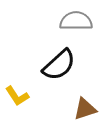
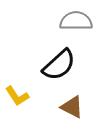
brown triangle: moved 13 px left, 2 px up; rotated 45 degrees clockwise
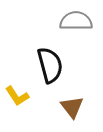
black semicircle: moved 9 px left; rotated 63 degrees counterclockwise
brown triangle: rotated 25 degrees clockwise
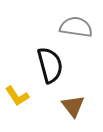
gray semicircle: moved 6 px down; rotated 8 degrees clockwise
brown triangle: moved 1 px right, 1 px up
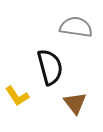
black semicircle: moved 2 px down
brown triangle: moved 2 px right, 3 px up
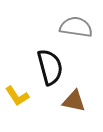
brown triangle: moved 1 px left, 2 px up; rotated 40 degrees counterclockwise
